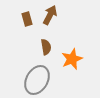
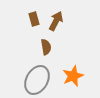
brown arrow: moved 6 px right, 6 px down
brown rectangle: moved 7 px right
orange star: moved 1 px right, 17 px down
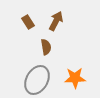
brown rectangle: moved 6 px left, 3 px down; rotated 16 degrees counterclockwise
orange star: moved 2 px right, 2 px down; rotated 20 degrees clockwise
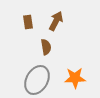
brown rectangle: rotated 24 degrees clockwise
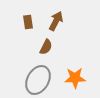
brown semicircle: rotated 35 degrees clockwise
gray ellipse: moved 1 px right
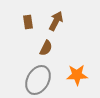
brown semicircle: moved 1 px down
orange star: moved 2 px right, 3 px up
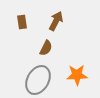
brown rectangle: moved 6 px left
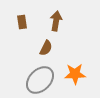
brown arrow: rotated 18 degrees counterclockwise
orange star: moved 2 px left, 1 px up
gray ellipse: moved 2 px right; rotated 16 degrees clockwise
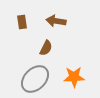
brown arrow: rotated 90 degrees counterclockwise
orange star: moved 1 px left, 3 px down
gray ellipse: moved 5 px left, 1 px up
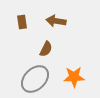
brown semicircle: moved 1 px down
